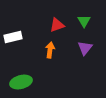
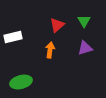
red triangle: rotated 21 degrees counterclockwise
purple triangle: rotated 35 degrees clockwise
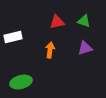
green triangle: rotated 40 degrees counterclockwise
red triangle: moved 3 px up; rotated 28 degrees clockwise
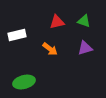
white rectangle: moved 4 px right, 2 px up
orange arrow: moved 1 px up; rotated 119 degrees clockwise
green ellipse: moved 3 px right
